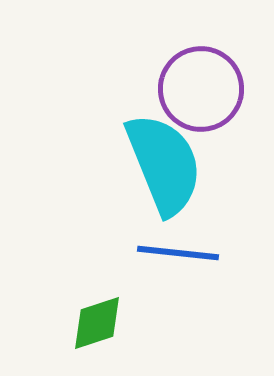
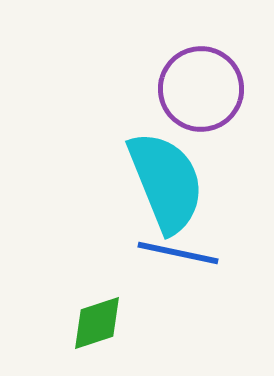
cyan semicircle: moved 2 px right, 18 px down
blue line: rotated 6 degrees clockwise
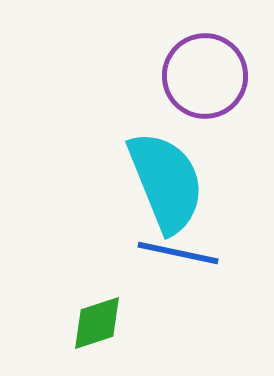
purple circle: moved 4 px right, 13 px up
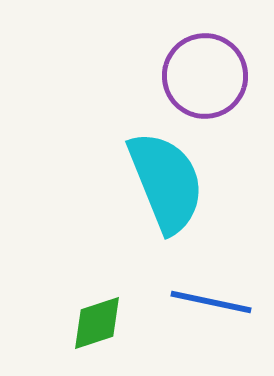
blue line: moved 33 px right, 49 px down
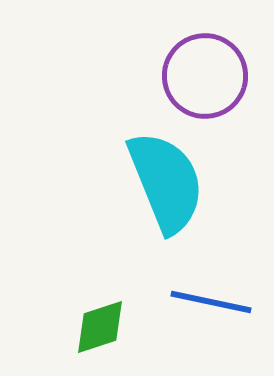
green diamond: moved 3 px right, 4 px down
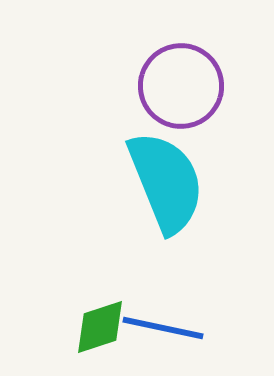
purple circle: moved 24 px left, 10 px down
blue line: moved 48 px left, 26 px down
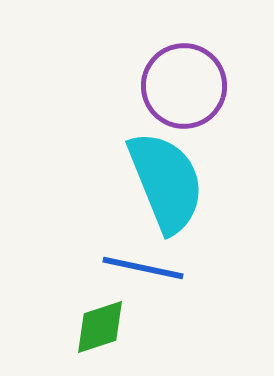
purple circle: moved 3 px right
blue line: moved 20 px left, 60 px up
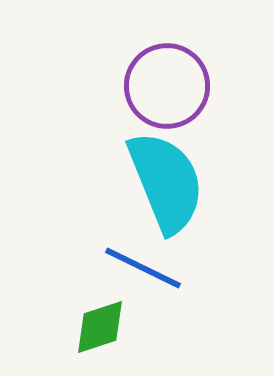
purple circle: moved 17 px left
blue line: rotated 14 degrees clockwise
